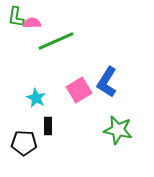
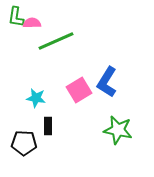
cyan star: rotated 18 degrees counterclockwise
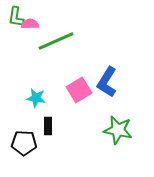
pink semicircle: moved 2 px left, 1 px down
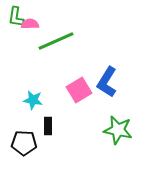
cyan star: moved 3 px left, 2 px down
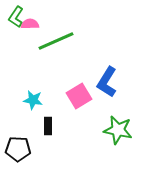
green L-shape: rotated 25 degrees clockwise
pink square: moved 6 px down
black pentagon: moved 6 px left, 6 px down
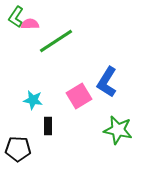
green line: rotated 9 degrees counterclockwise
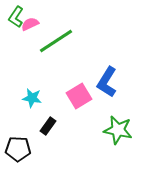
pink semicircle: rotated 24 degrees counterclockwise
cyan star: moved 1 px left, 2 px up
black rectangle: rotated 36 degrees clockwise
